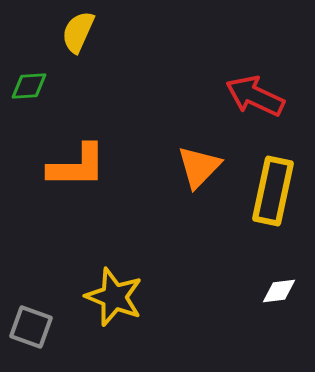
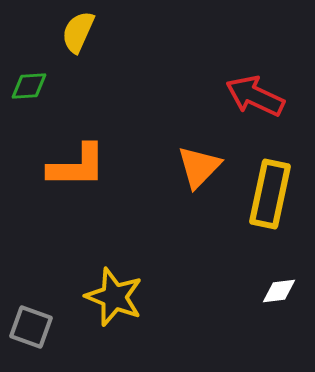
yellow rectangle: moved 3 px left, 3 px down
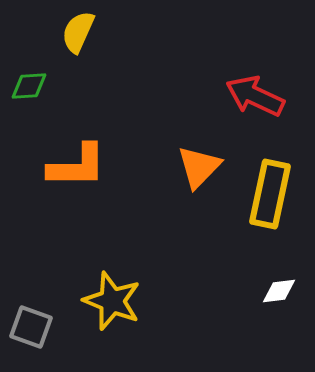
yellow star: moved 2 px left, 4 px down
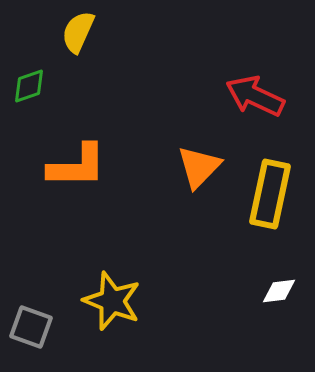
green diamond: rotated 15 degrees counterclockwise
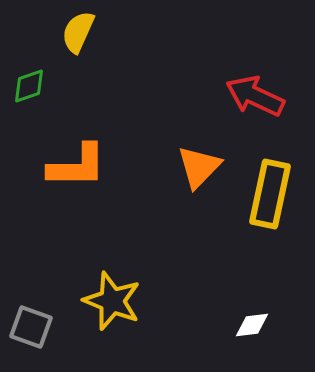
white diamond: moved 27 px left, 34 px down
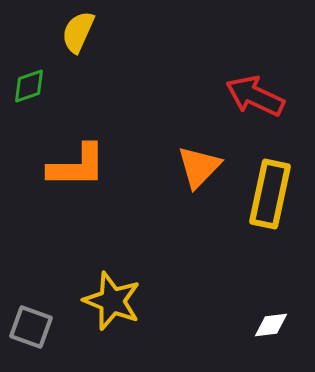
white diamond: moved 19 px right
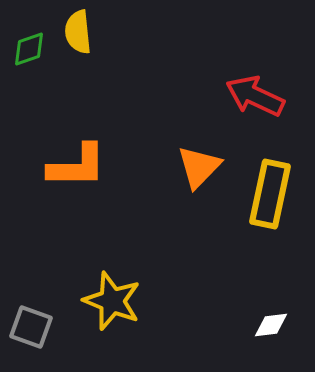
yellow semicircle: rotated 30 degrees counterclockwise
green diamond: moved 37 px up
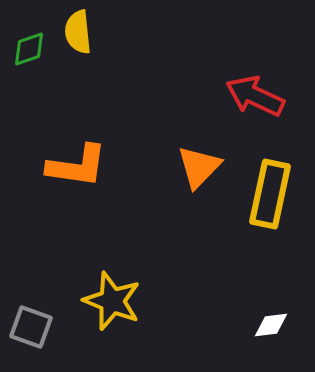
orange L-shape: rotated 8 degrees clockwise
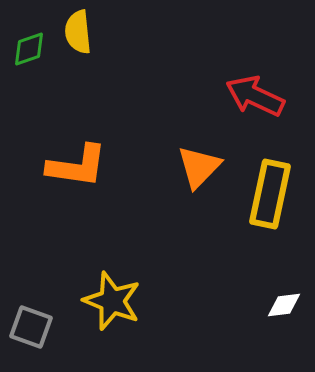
white diamond: moved 13 px right, 20 px up
